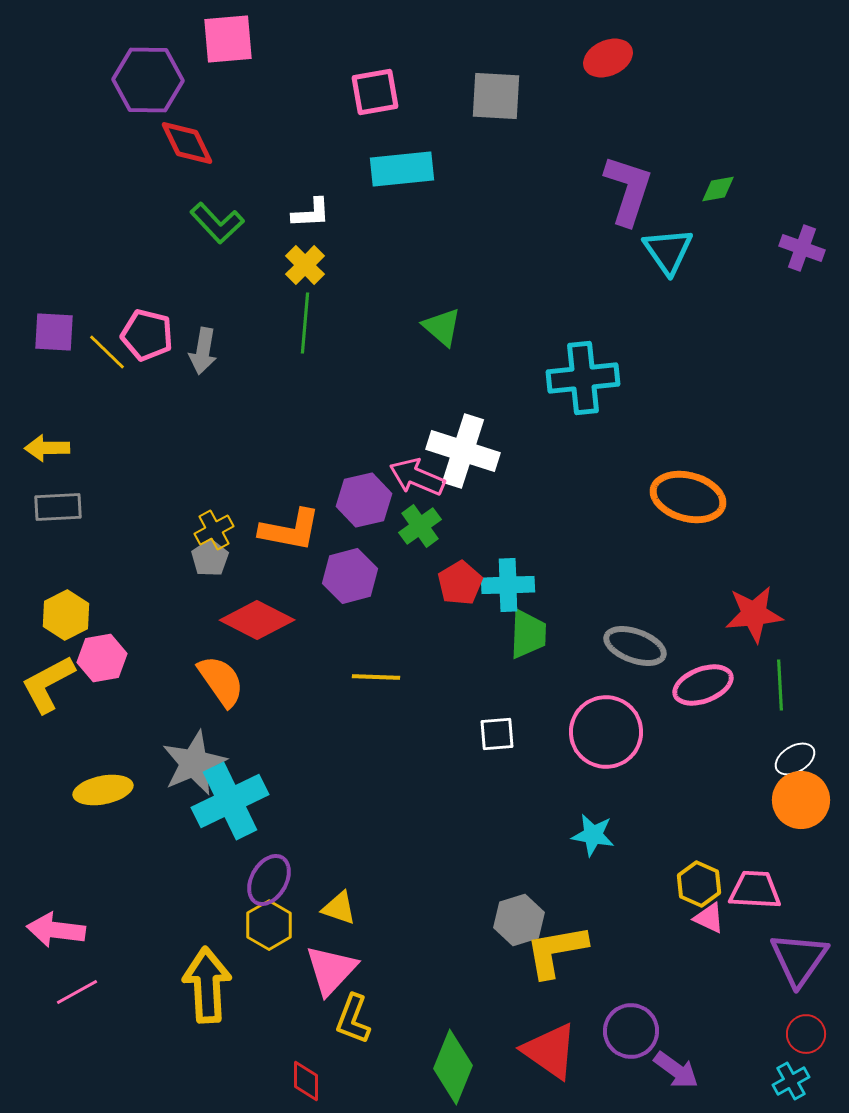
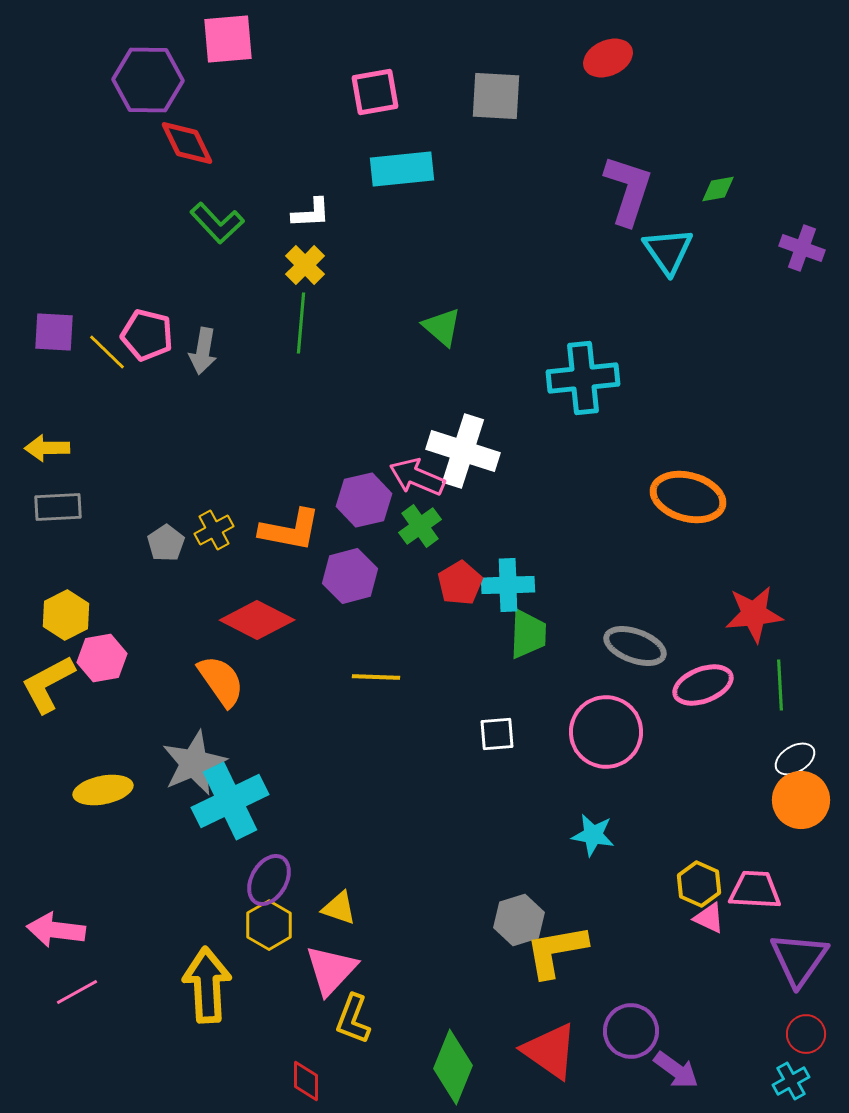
green line at (305, 323): moved 4 px left
gray pentagon at (210, 558): moved 44 px left, 15 px up
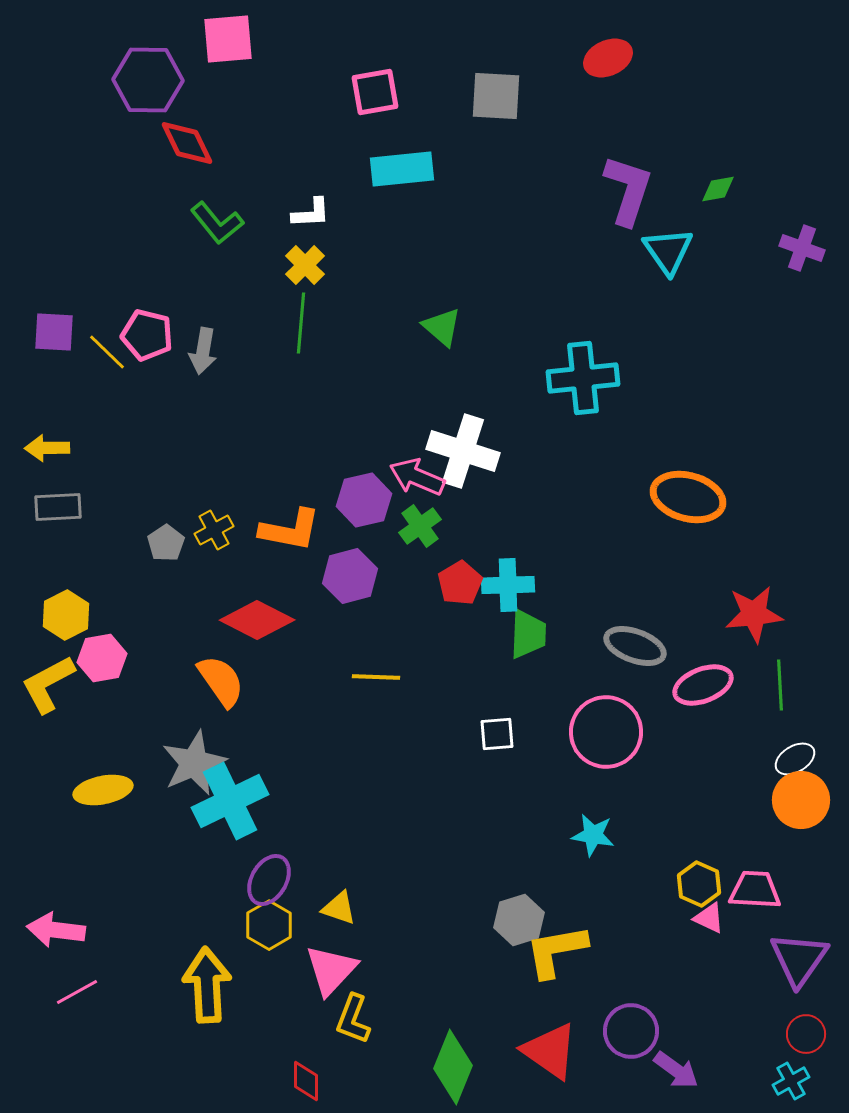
green L-shape at (217, 223): rotated 4 degrees clockwise
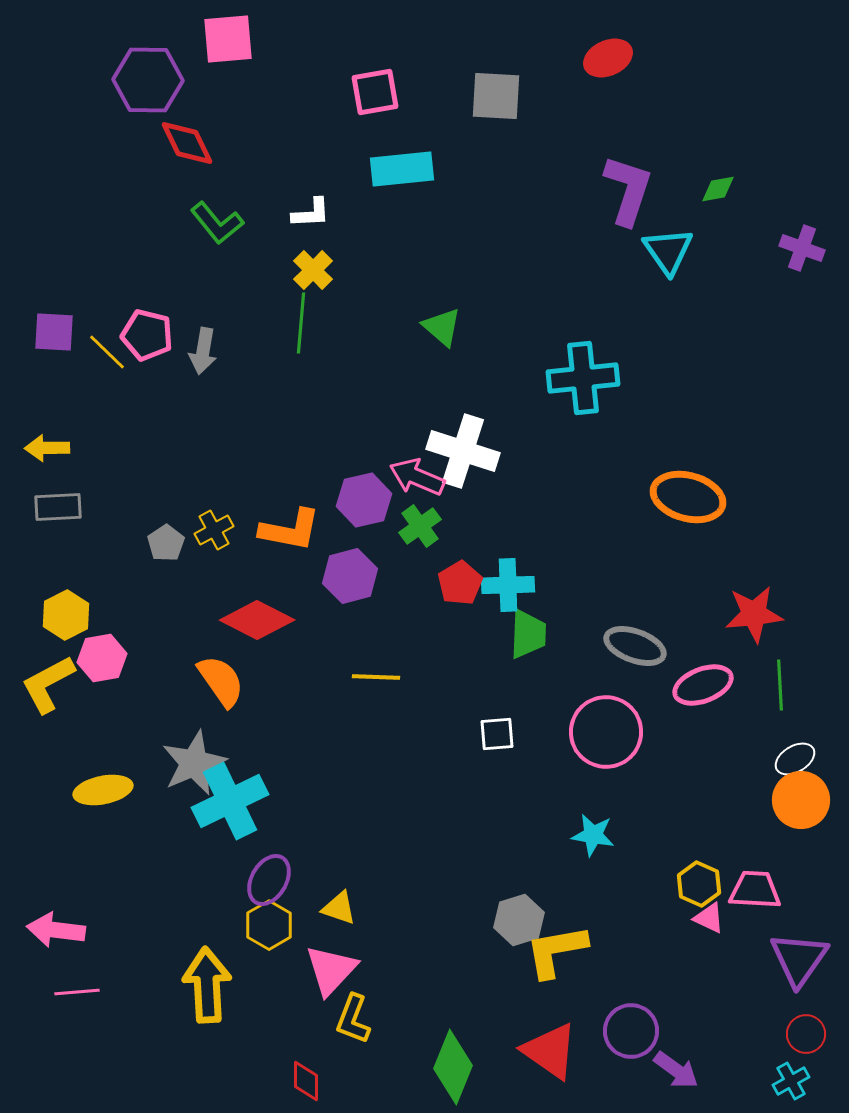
yellow cross at (305, 265): moved 8 px right, 5 px down
pink line at (77, 992): rotated 24 degrees clockwise
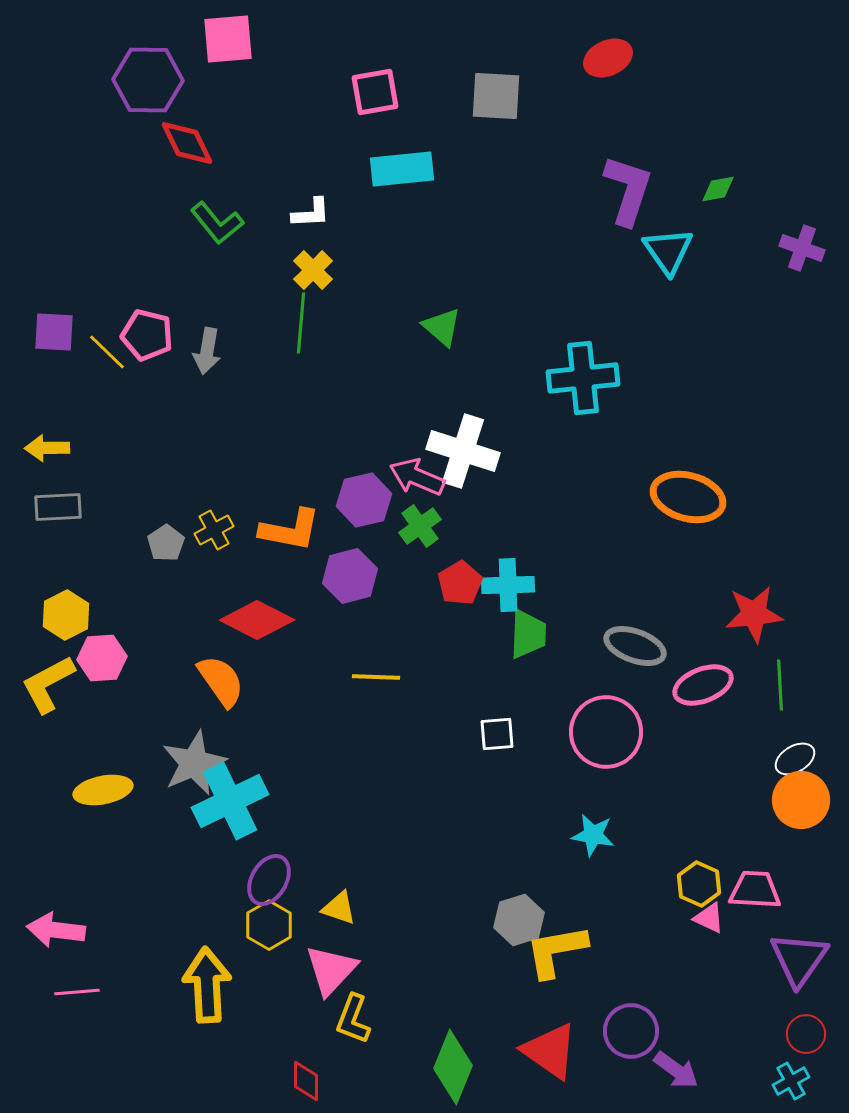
gray arrow at (203, 351): moved 4 px right
pink hexagon at (102, 658): rotated 6 degrees clockwise
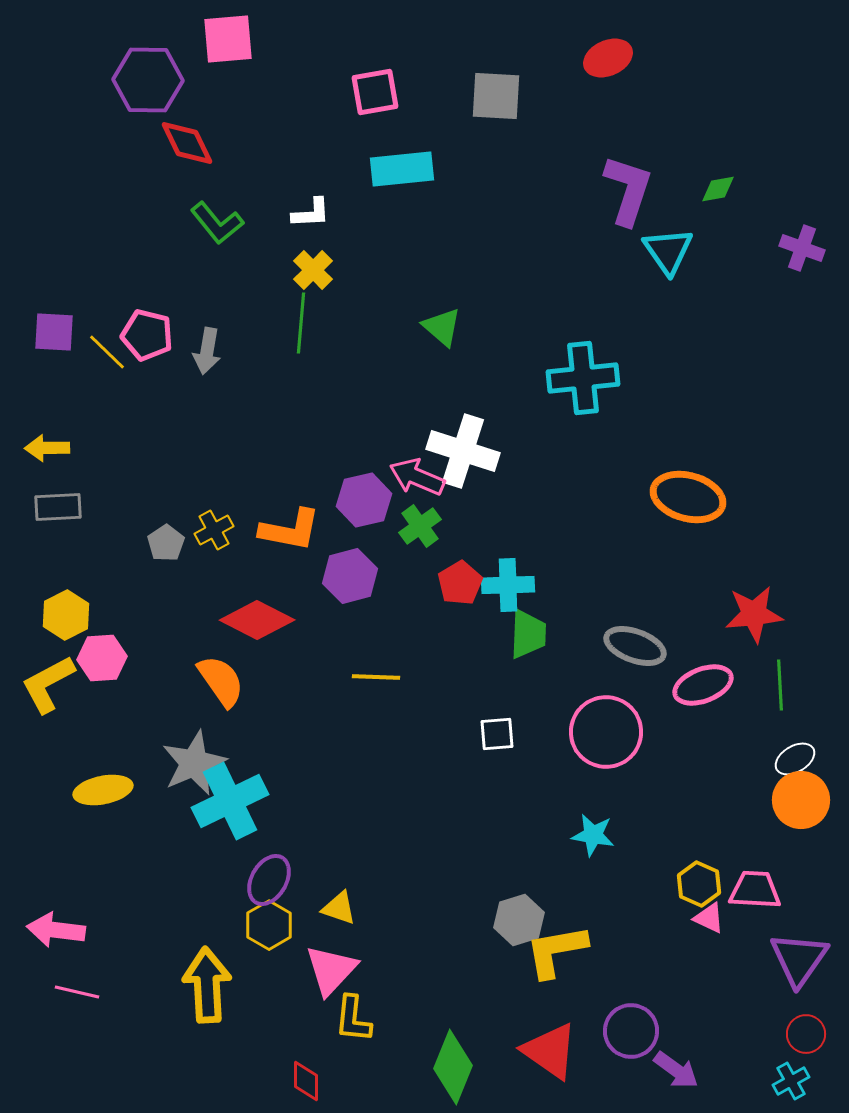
pink line at (77, 992): rotated 18 degrees clockwise
yellow L-shape at (353, 1019): rotated 15 degrees counterclockwise
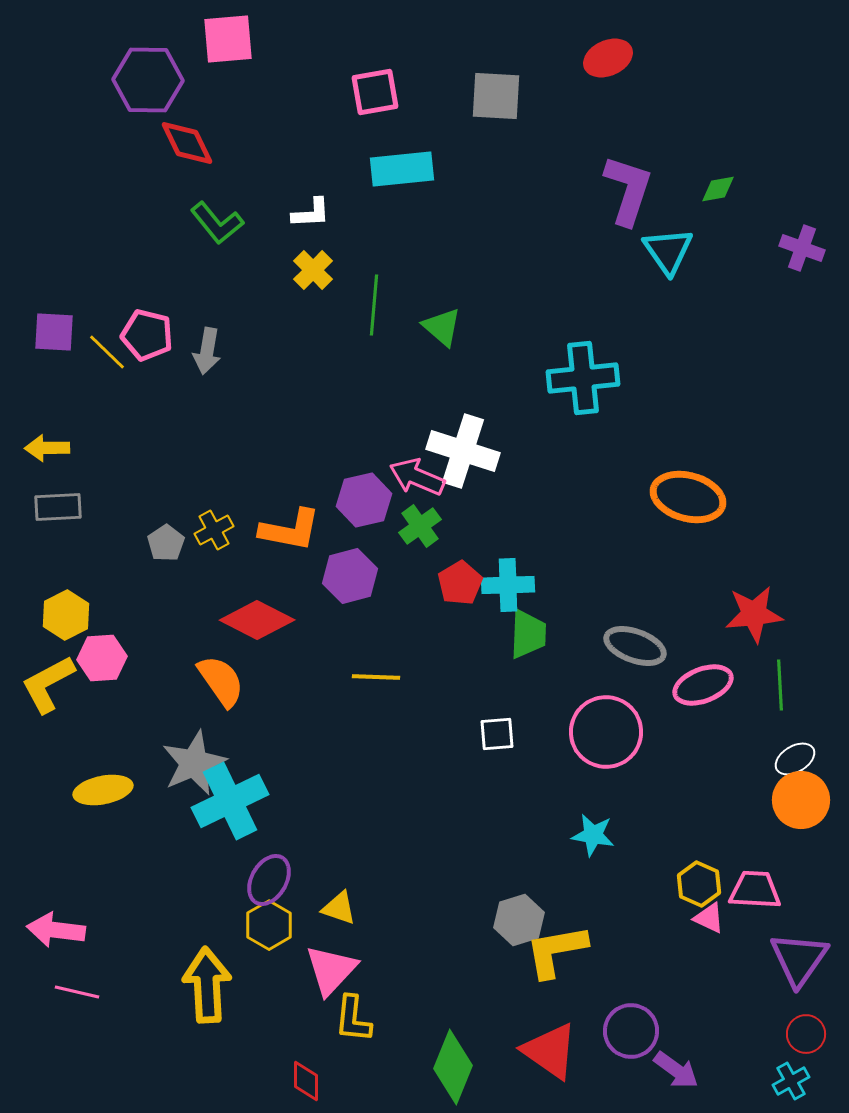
green line at (301, 323): moved 73 px right, 18 px up
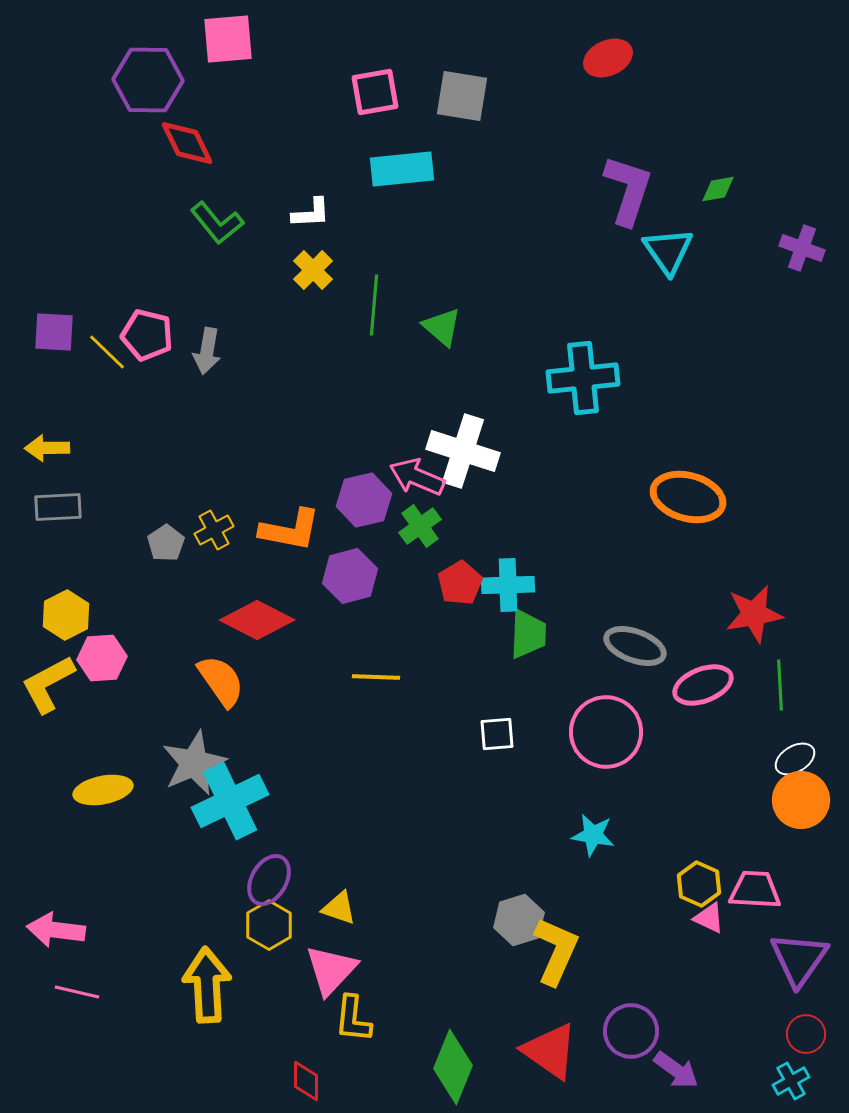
gray square at (496, 96): moved 34 px left; rotated 6 degrees clockwise
red star at (754, 614): rotated 4 degrees counterclockwise
yellow L-shape at (556, 951): rotated 124 degrees clockwise
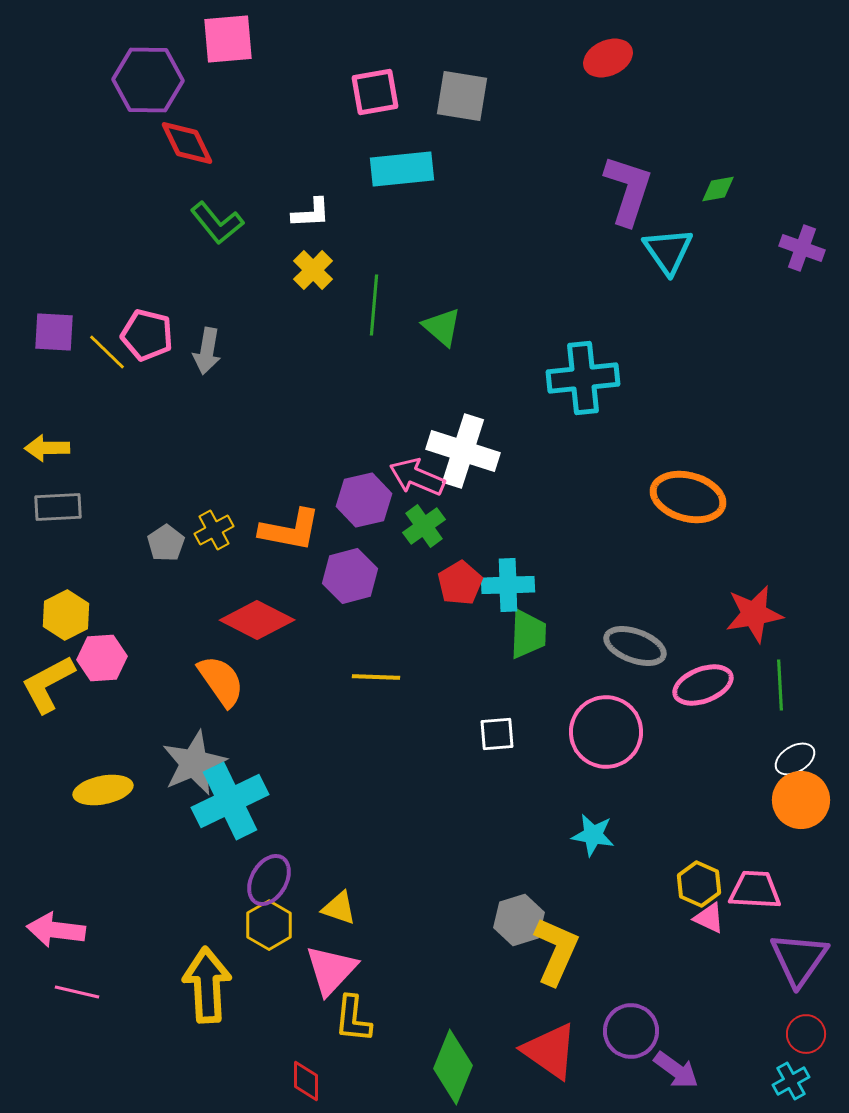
green cross at (420, 526): moved 4 px right
